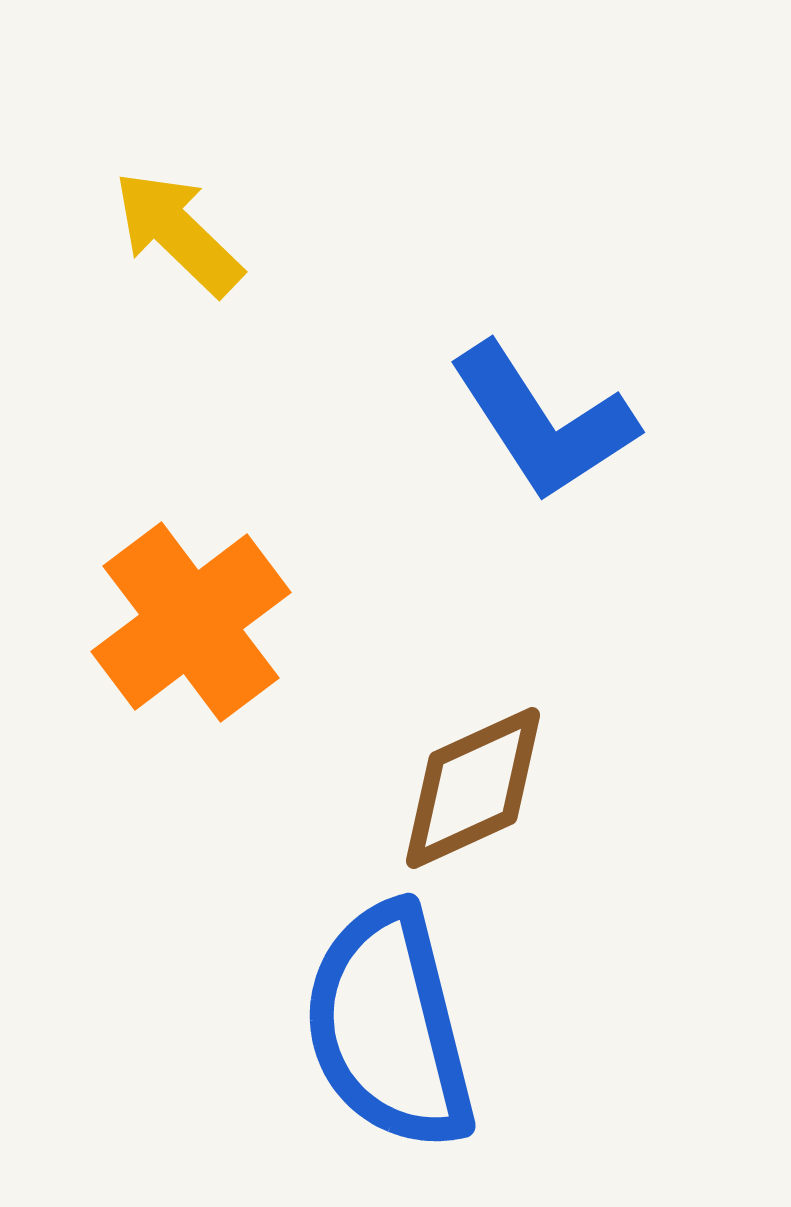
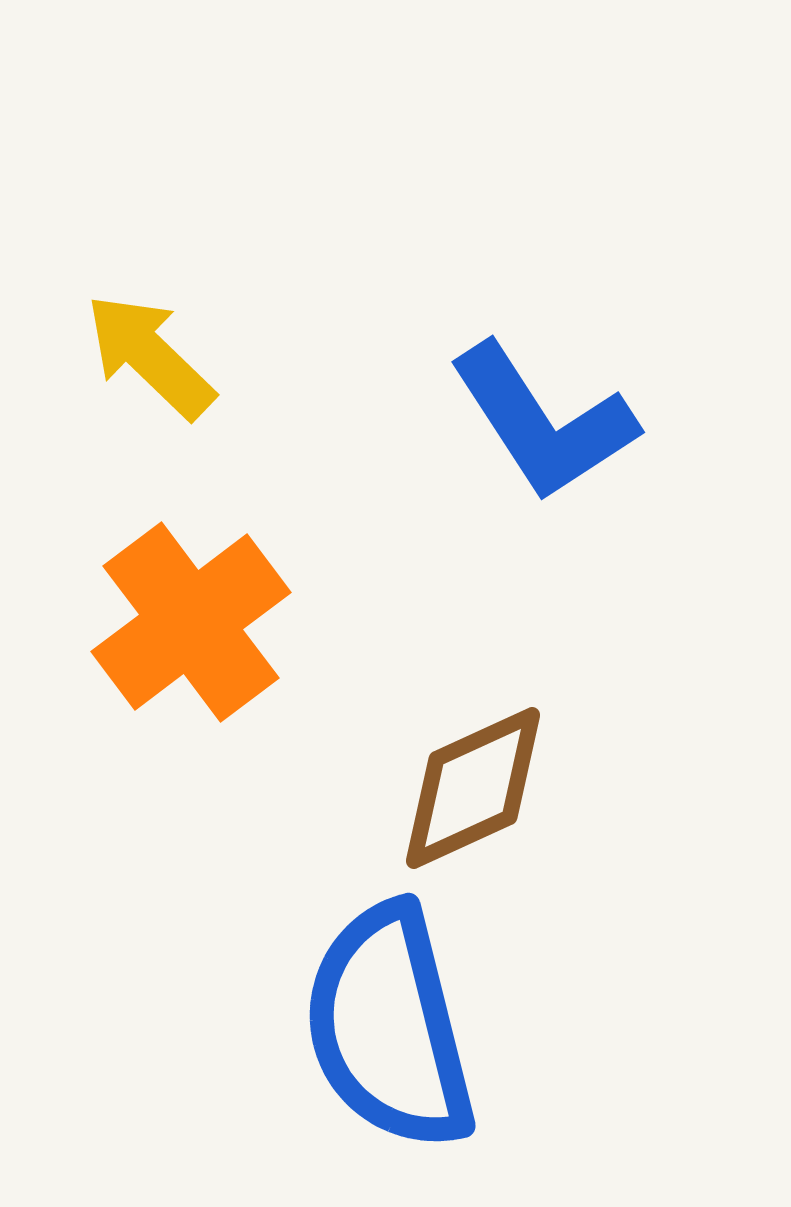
yellow arrow: moved 28 px left, 123 px down
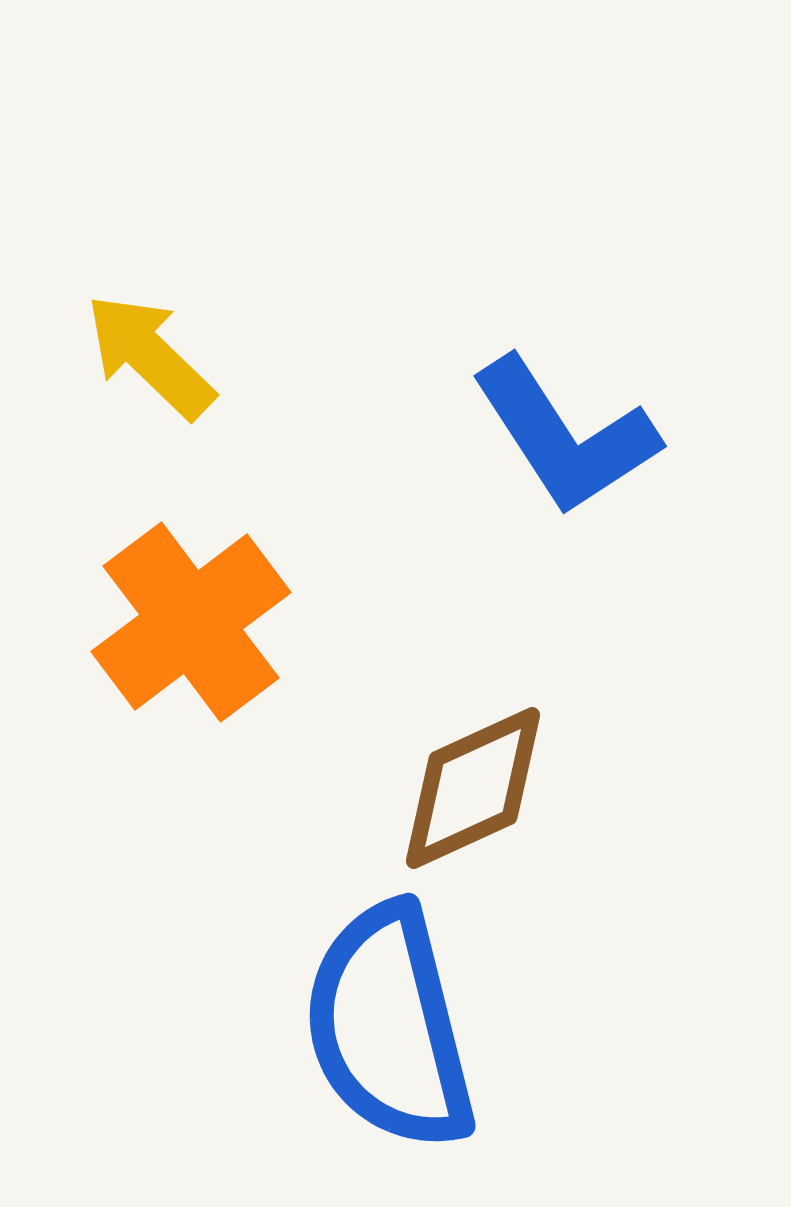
blue L-shape: moved 22 px right, 14 px down
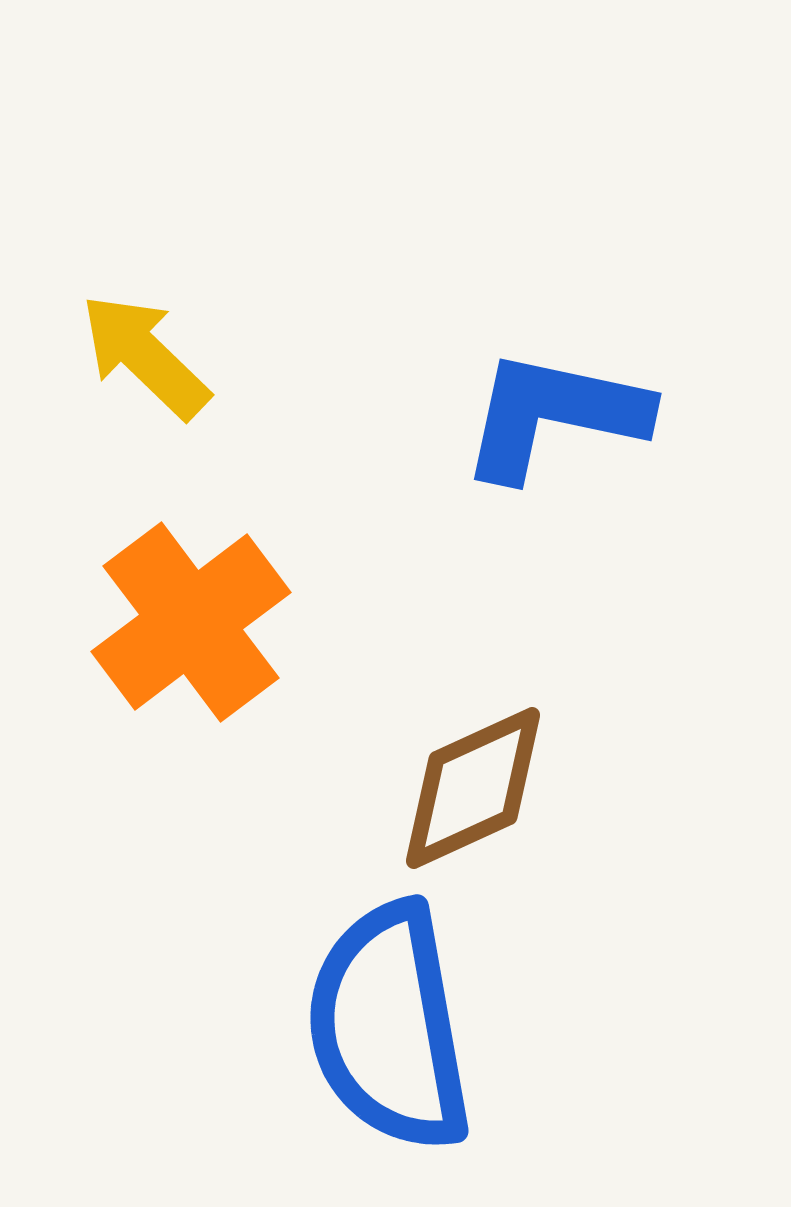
yellow arrow: moved 5 px left
blue L-shape: moved 11 px left, 21 px up; rotated 135 degrees clockwise
blue semicircle: rotated 4 degrees clockwise
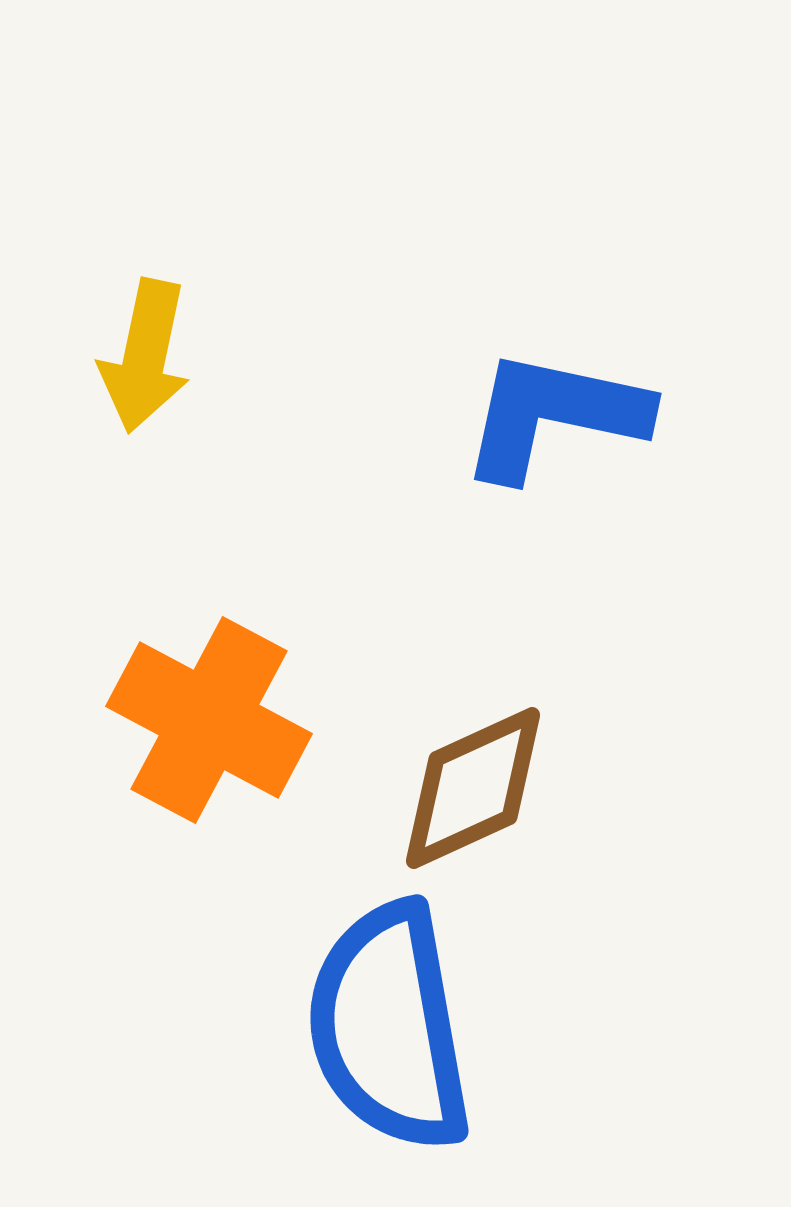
yellow arrow: rotated 122 degrees counterclockwise
orange cross: moved 18 px right, 98 px down; rotated 25 degrees counterclockwise
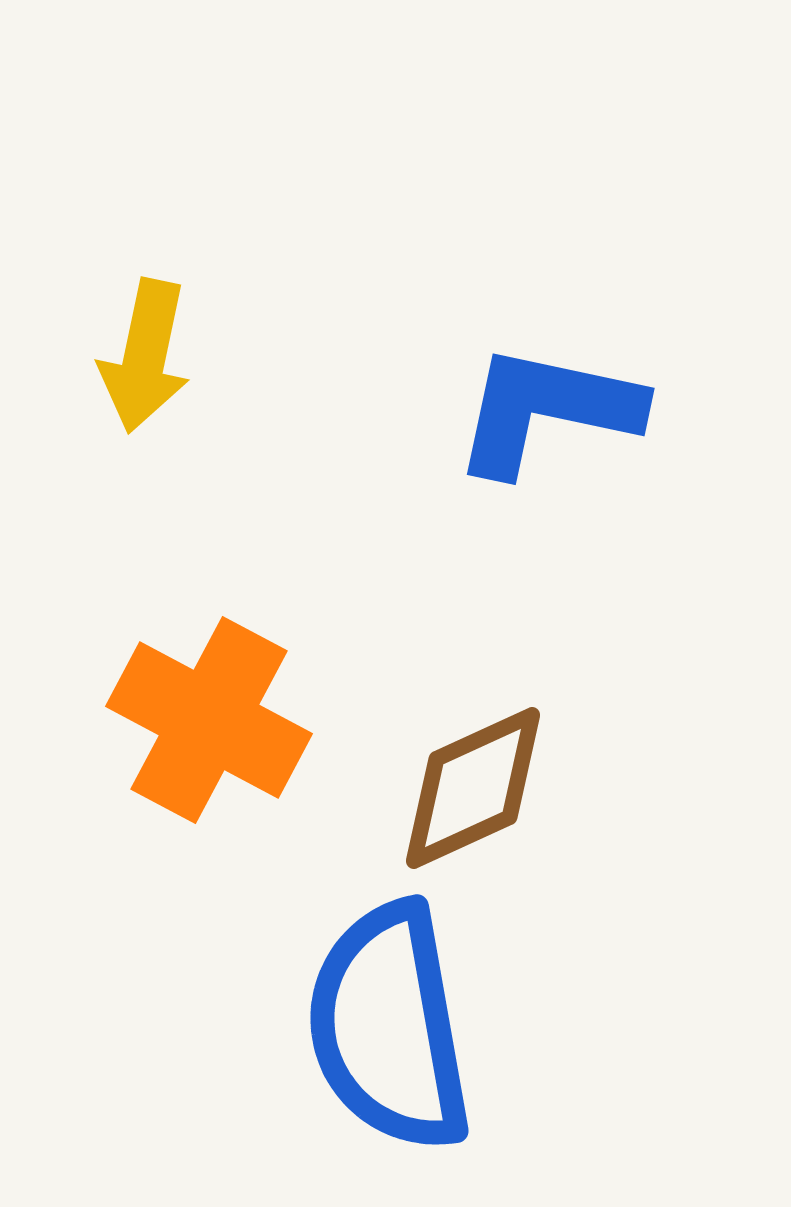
blue L-shape: moved 7 px left, 5 px up
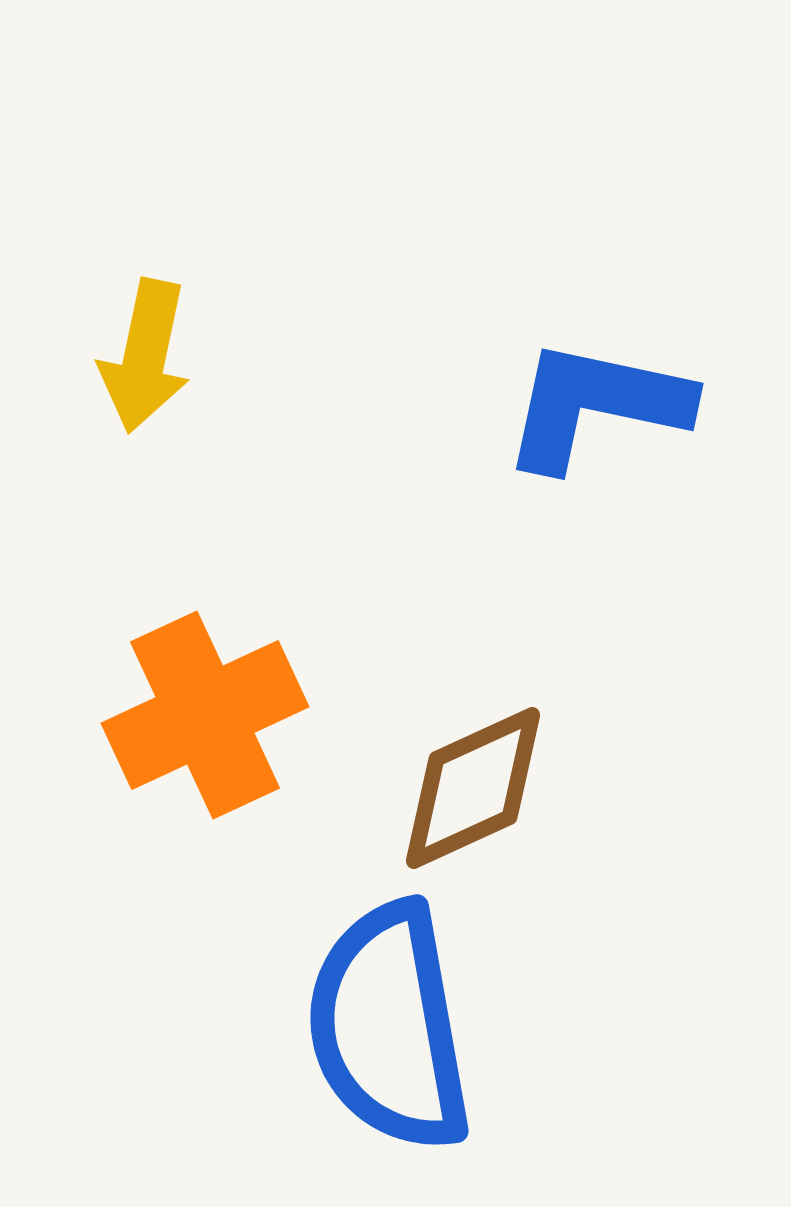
blue L-shape: moved 49 px right, 5 px up
orange cross: moved 4 px left, 5 px up; rotated 37 degrees clockwise
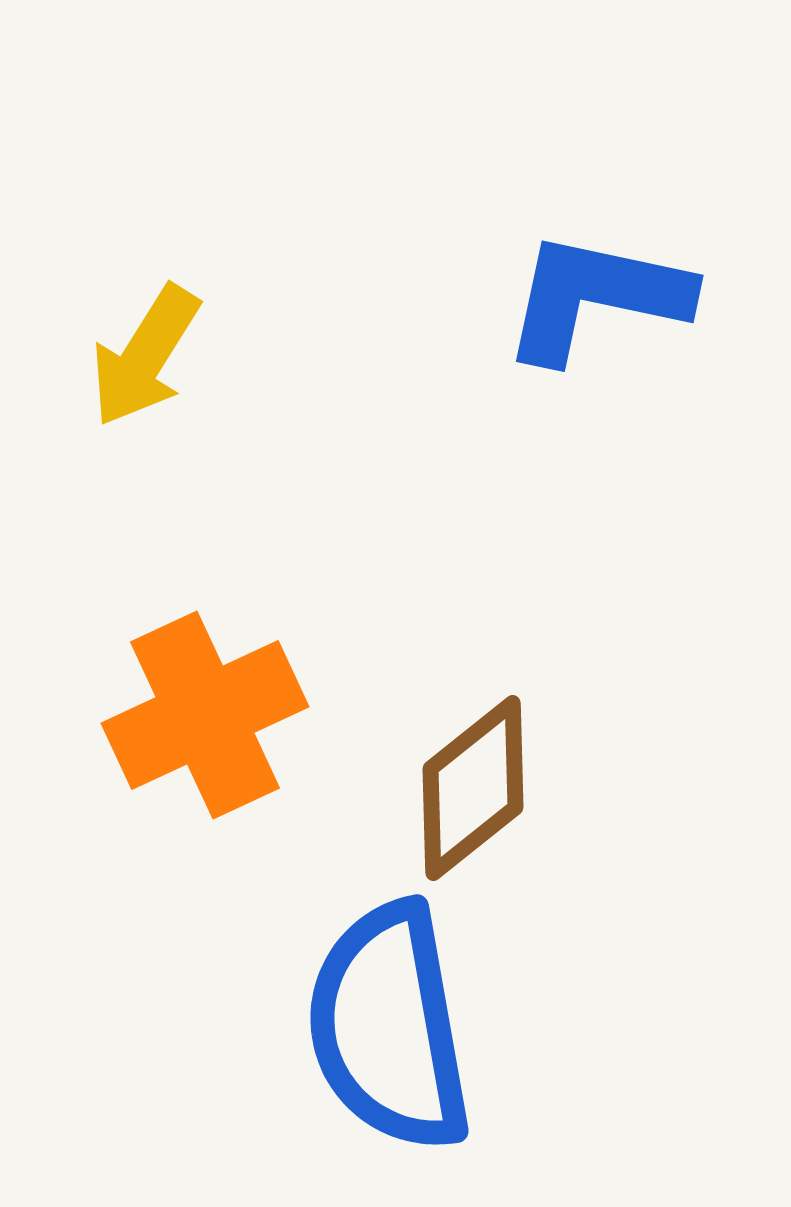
yellow arrow: rotated 20 degrees clockwise
blue L-shape: moved 108 px up
brown diamond: rotated 14 degrees counterclockwise
